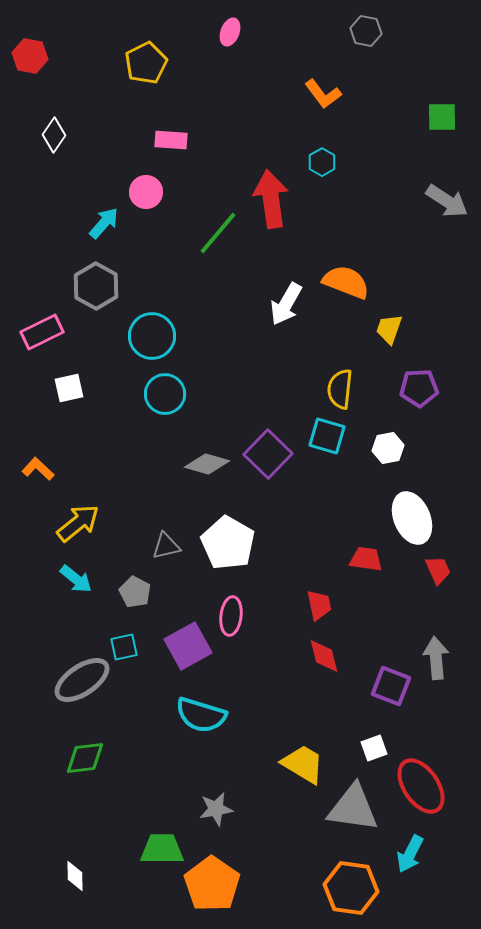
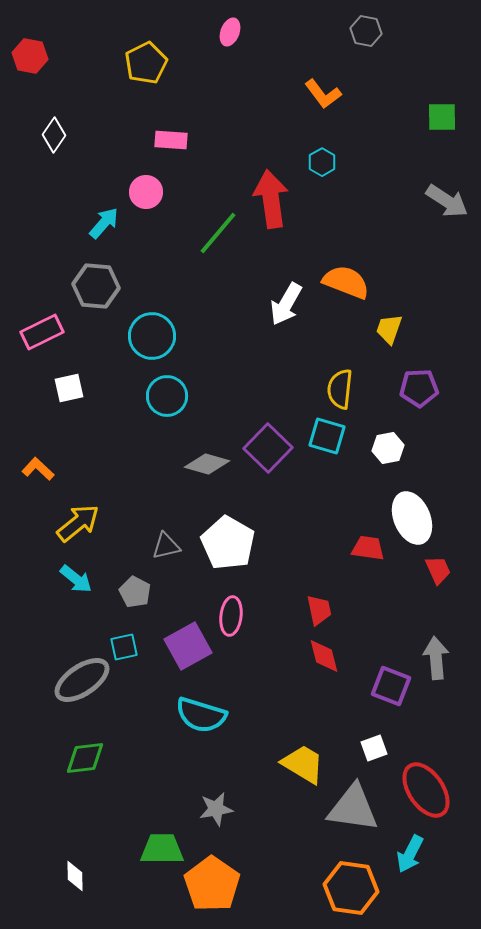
gray hexagon at (96, 286): rotated 24 degrees counterclockwise
cyan circle at (165, 394): moved 2 px right, 2 px down
purple square at (268, 454): moved 6 px up
red trapezoid at (366, 559): moved 2 px right, 11 px up
red trapezoid at (319, 605): moved 5 px down
red ellipse at (421, 786): moved 5 px right, 4 px down
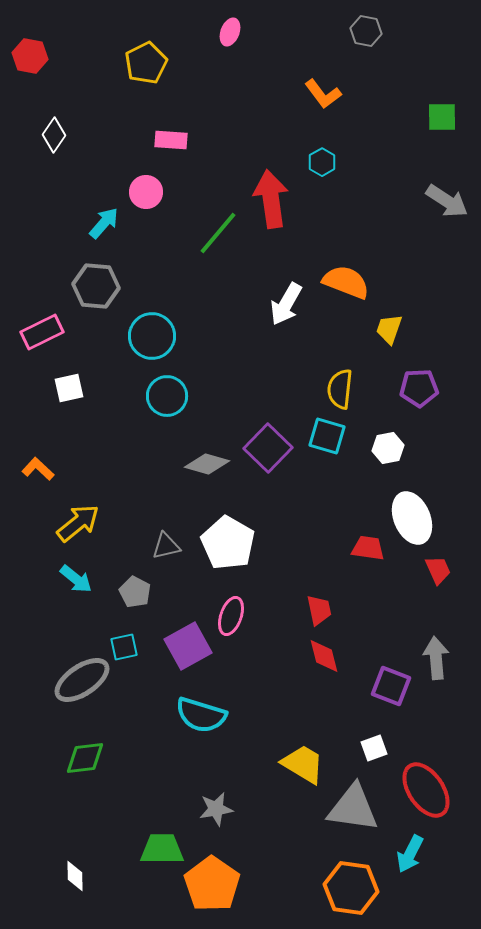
pink ellipse at (231, 616): rotated 12 degrees clockwise
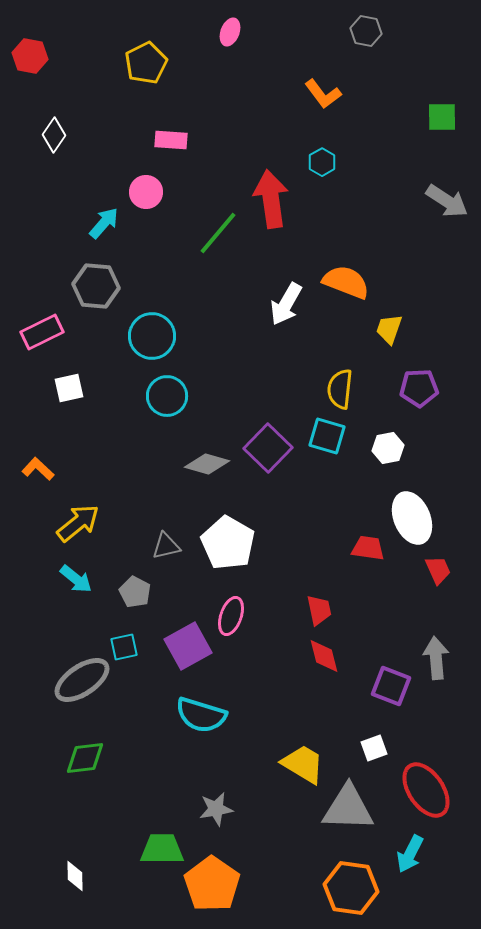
gray triangle at (353, 808): moved 5 px left; rotated 6 degrees counterclockwise
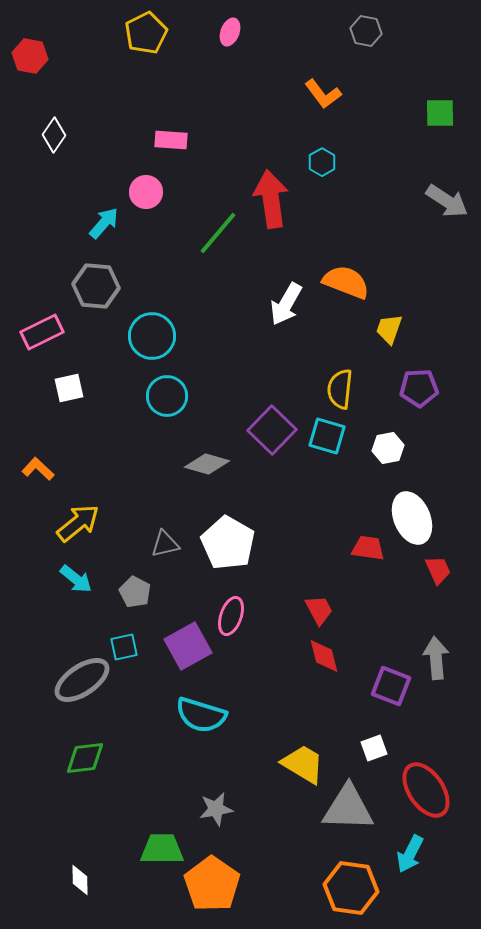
yellow pentagon at (146, 63): moved 30 px up
green square at (442, 117): moved 2 px left, 4 px up
purple square at (268, 448): moved 4 px right, 18 px up
gray triangle at (166, 546): moved 1 px left, 2 px up
red trapezoid at (319, 610): rotated 16 degrees counterclockwise
white diamond at (75, 876): moved 5 px right, 4 px down
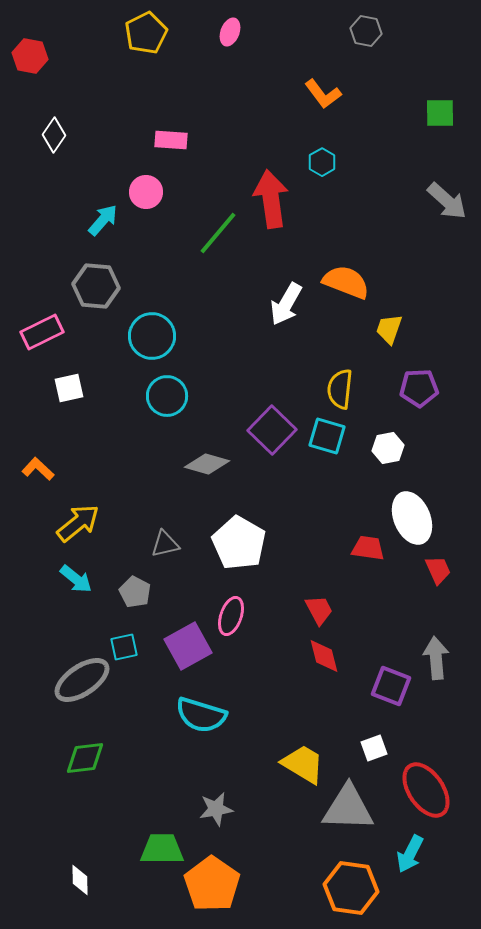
gray arrow at (447, 201): rotated 9 degrees clockwise
cyan arrow at (104, 223): moved 1 px left, 3 px up
white pentagon at (228, 543): moved 11 px right
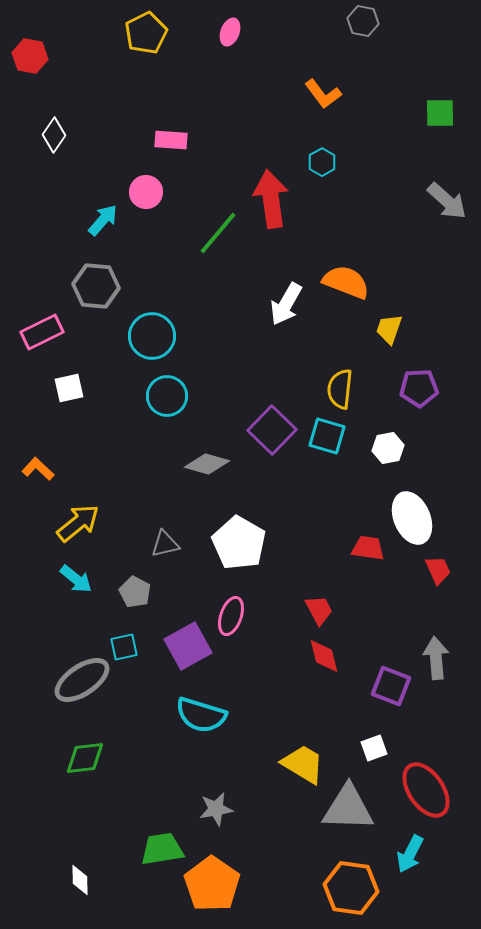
gray hexagon at (366, 31): moved 3 px left, 10 px up
green trapezoid at (162, 849): rotated 9 degrees counterclockwise
